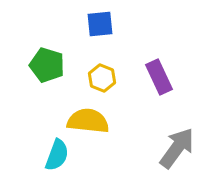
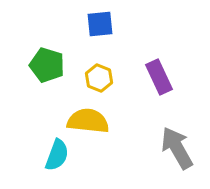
yellow hexagon: moved 3 px left
gray arrow: rotated 66 degrees counterclockwise
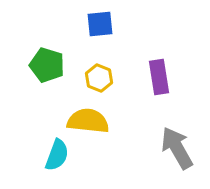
purple rectangle: rotated 16 degrees clockwise
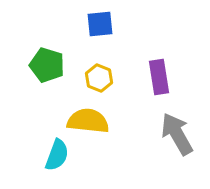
gray arrow: moved 14 px up
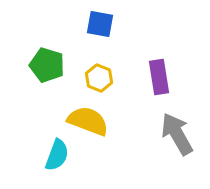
blue square: rotated 16 degrees clockwise
yellow semicircle: rotated 15 degrees clockwise
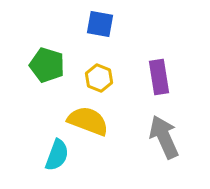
gray arrow: moved 13 px left, 3 px down; rotated 6 degrees clockwise
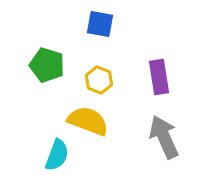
yellow hexagon: moved 2 px down
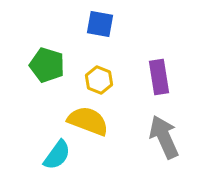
cyan semicircle: rotated 16 degrees clockwise
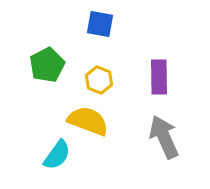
green pentagon: rotated 28 degrees clockwise
purple rectangle: rotated 8 degrees clockwise
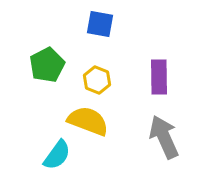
yellow hexagon: moved 2 px left
